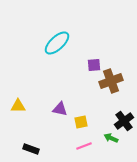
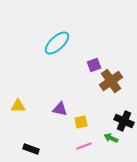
purple square: rotated 16 degrees counterclockwise
brown cross: rotated 15 degrees counterclockwise
black cross: rotated 30 degrees counterclockwise
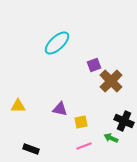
brown cross: rotated 10 degrees counterclockwise
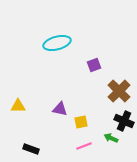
cyan ellipse: rotated 28 degrees clockwise
brown cross: moved 8 px right, 10 px down
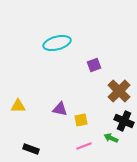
yellow square: moved 2 px up
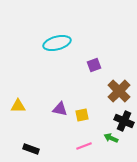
yellow square: moved 1 px right, 5 px up
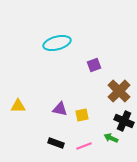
black rectangle: moved 25 px right, 6 px up
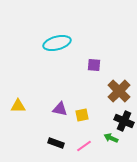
purple square: rotated 24 degrees clockwise
pink line: rotated 14 degrees counterclockwise
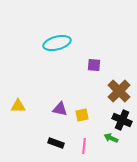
black cross: moved 2 px left, 1 px up
pink line: rotated 49 degrees counterclockwise
